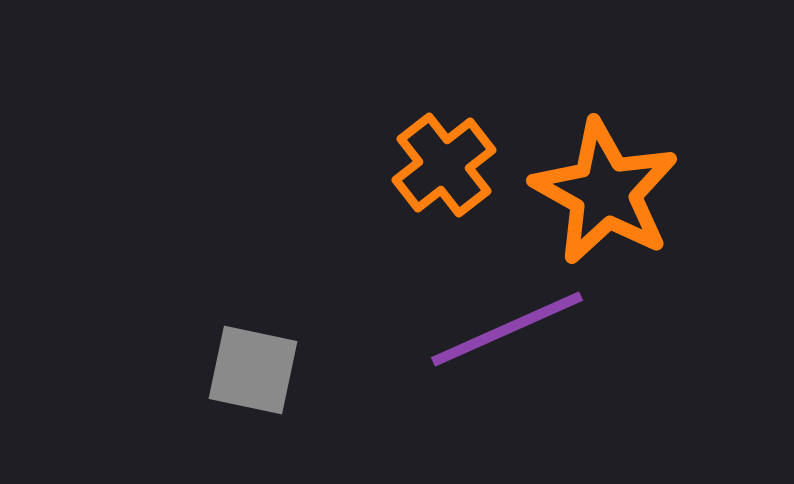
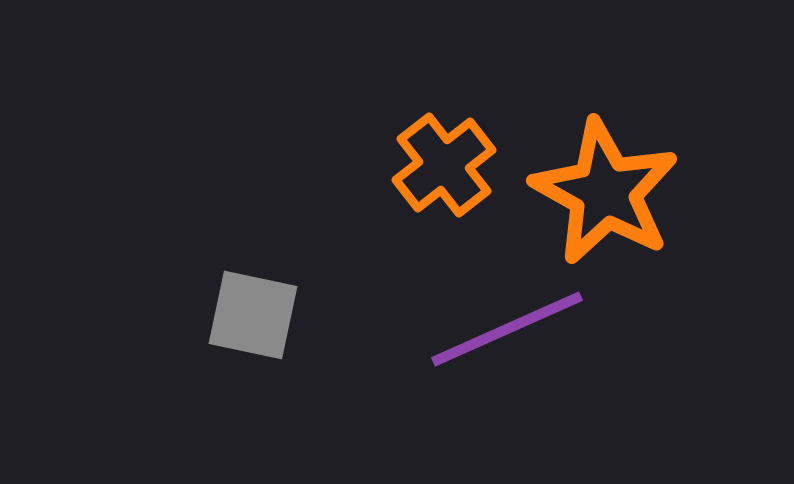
gray square: moved 55 px up
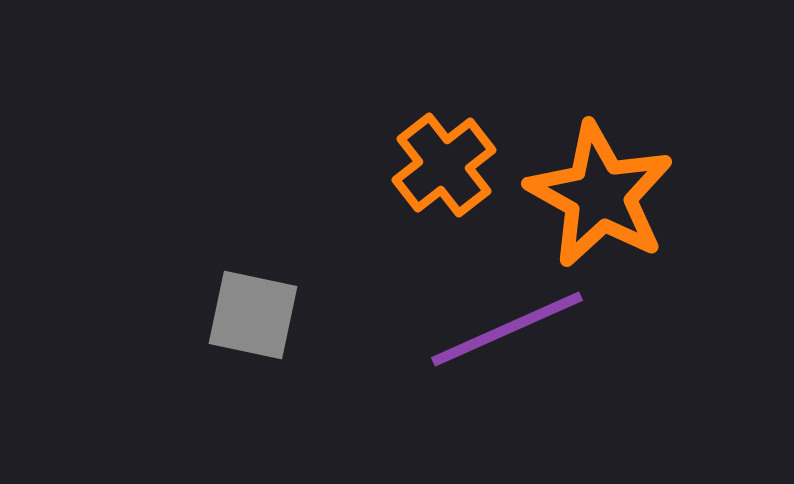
orange star: moved 5 px left, 3 px down
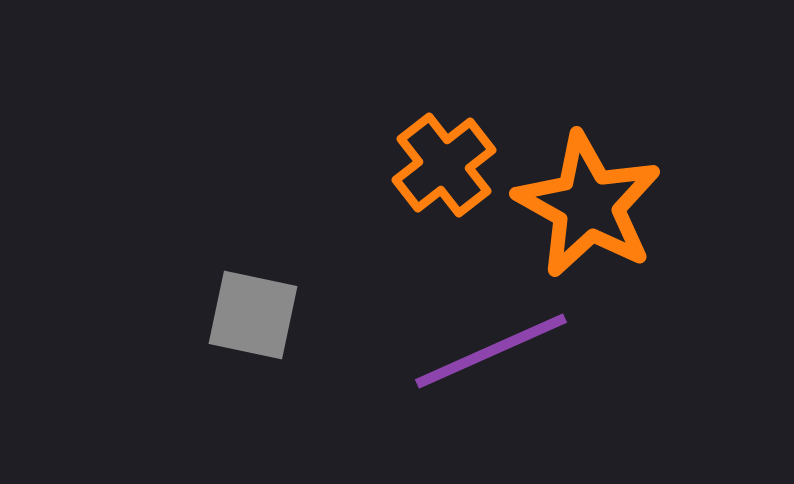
orange star: moved 12 px left, 10 px down
purple line: moved 16 px left, 22 px down
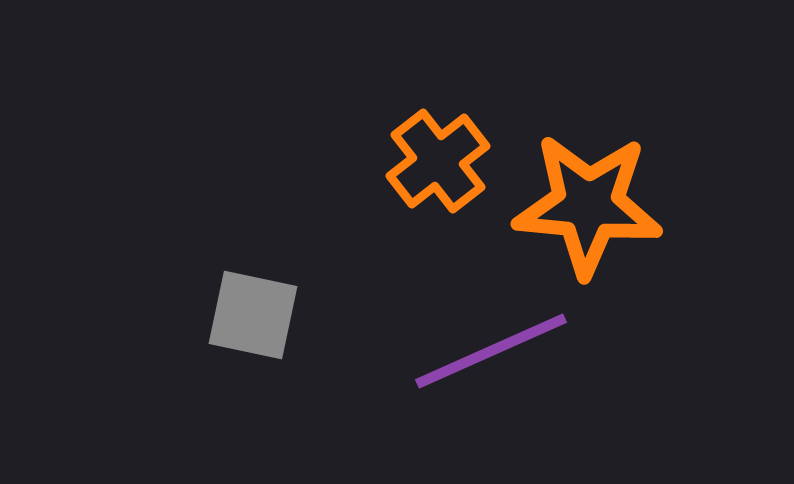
orange cross: moved 6 px left, 4 px up
orange star: rotated 24 degrees counterclockwise
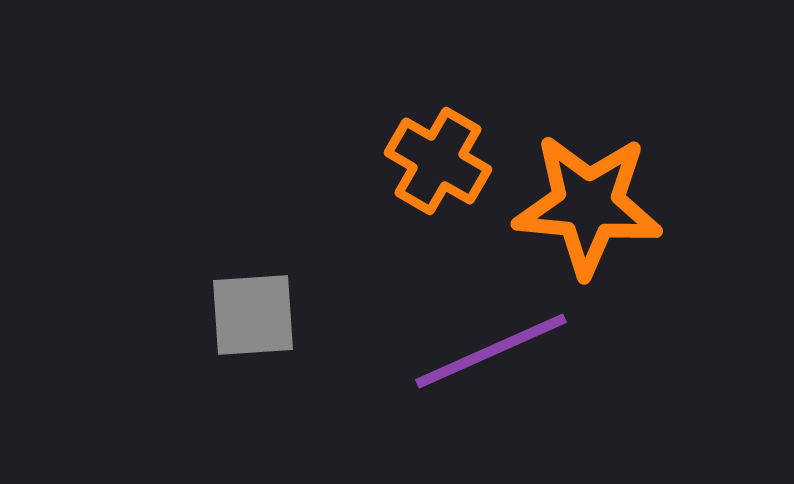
orange cross: rotated 22 degrees counterclockwise
gray square: rotated 16 degrees counterclockwise
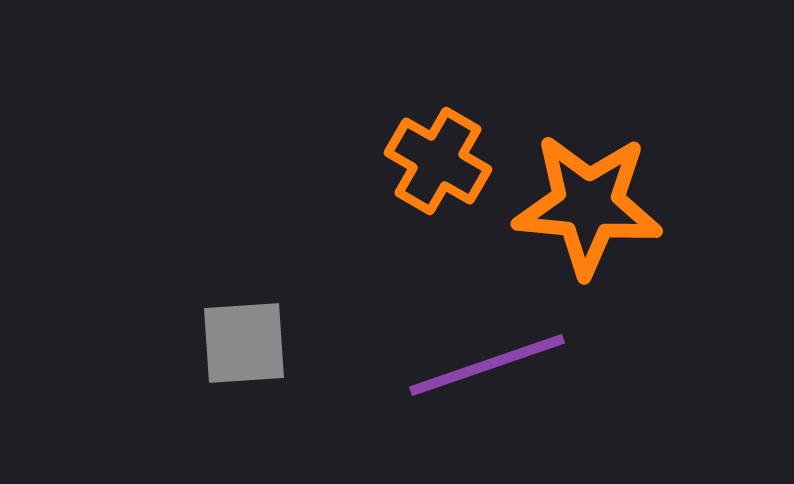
gray square: moved 9 px left, 28 px down
purple line: moved 4 px left, 14 px down; rotated 5 degrees clockwise
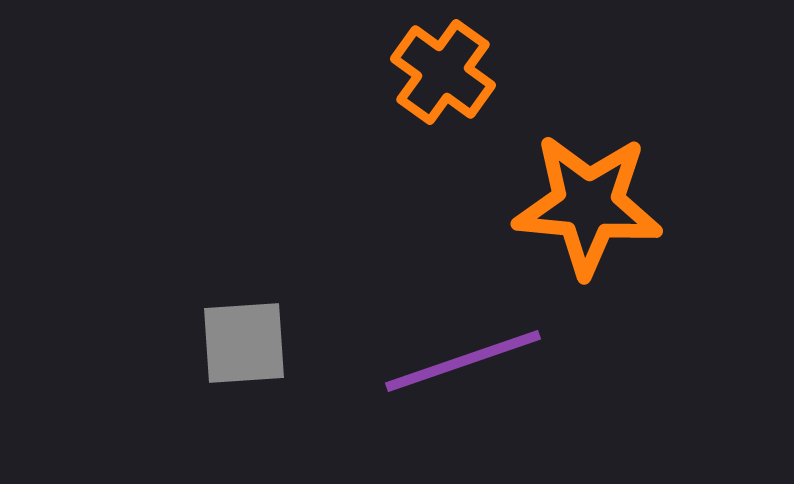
orange cross: moved 5 px right, 89 px up; rotated 6 degrees clockwise
purple line: moved 24 px left, 4 px up
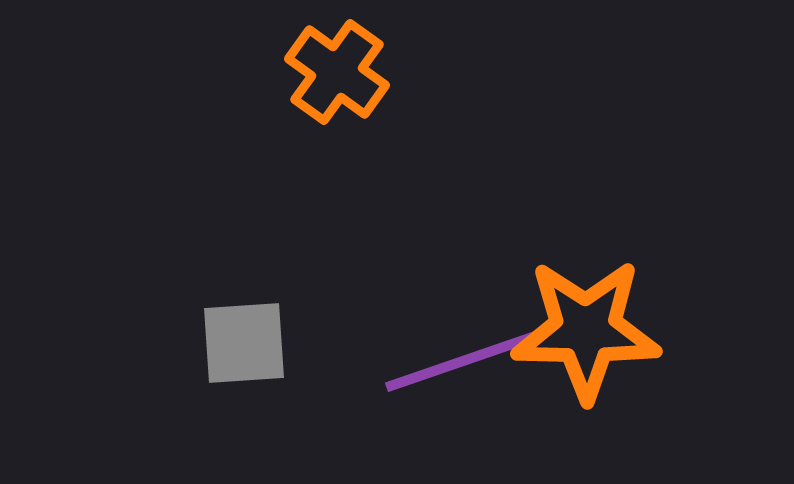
orange cross: moved 106 px left
orange star: moved 2 px left, 125 px down; rotated 4 degrees counterclockwise
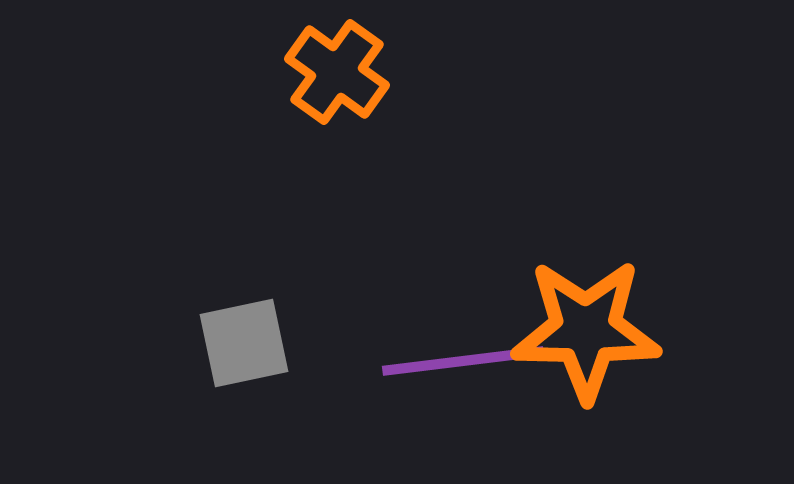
gray square: rotated 8 degrees counterclockwise
purple line: rotated 12 degrees clockwise
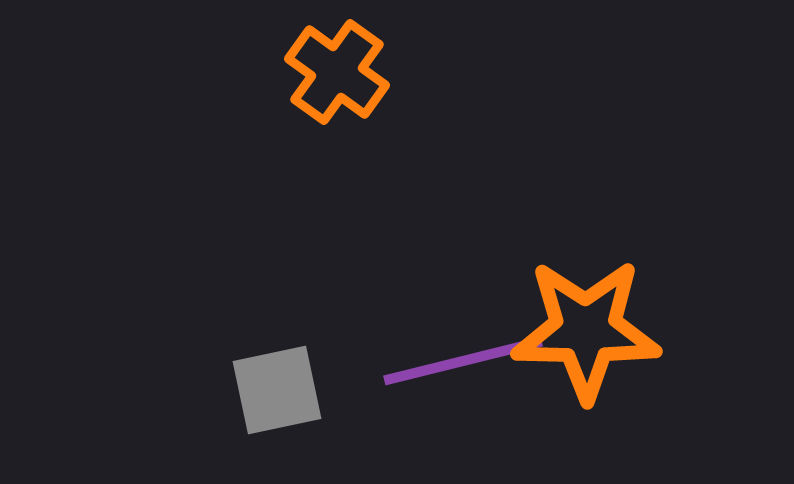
gray square: moved 33 px right, 47 px down
purple line: rotated 7 degrees counterclockwise
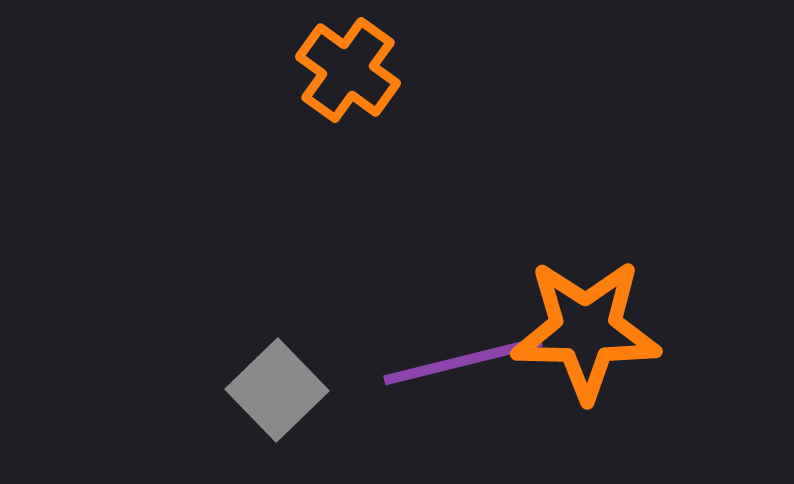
orange cross: moved 11 px right, 2 px up
gray square: rotated 32 degrees counterclockwise
